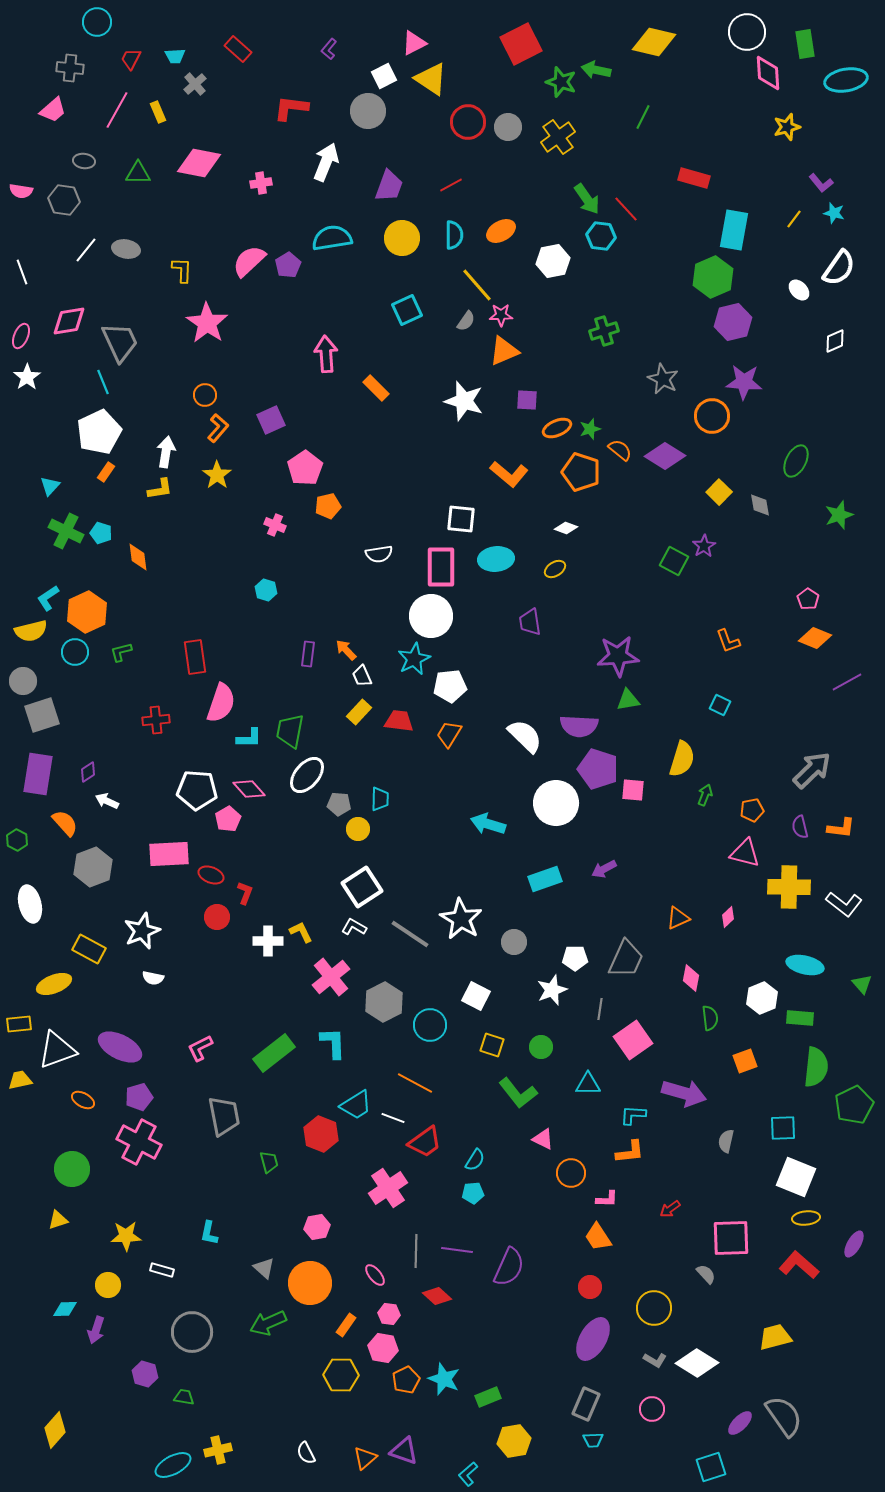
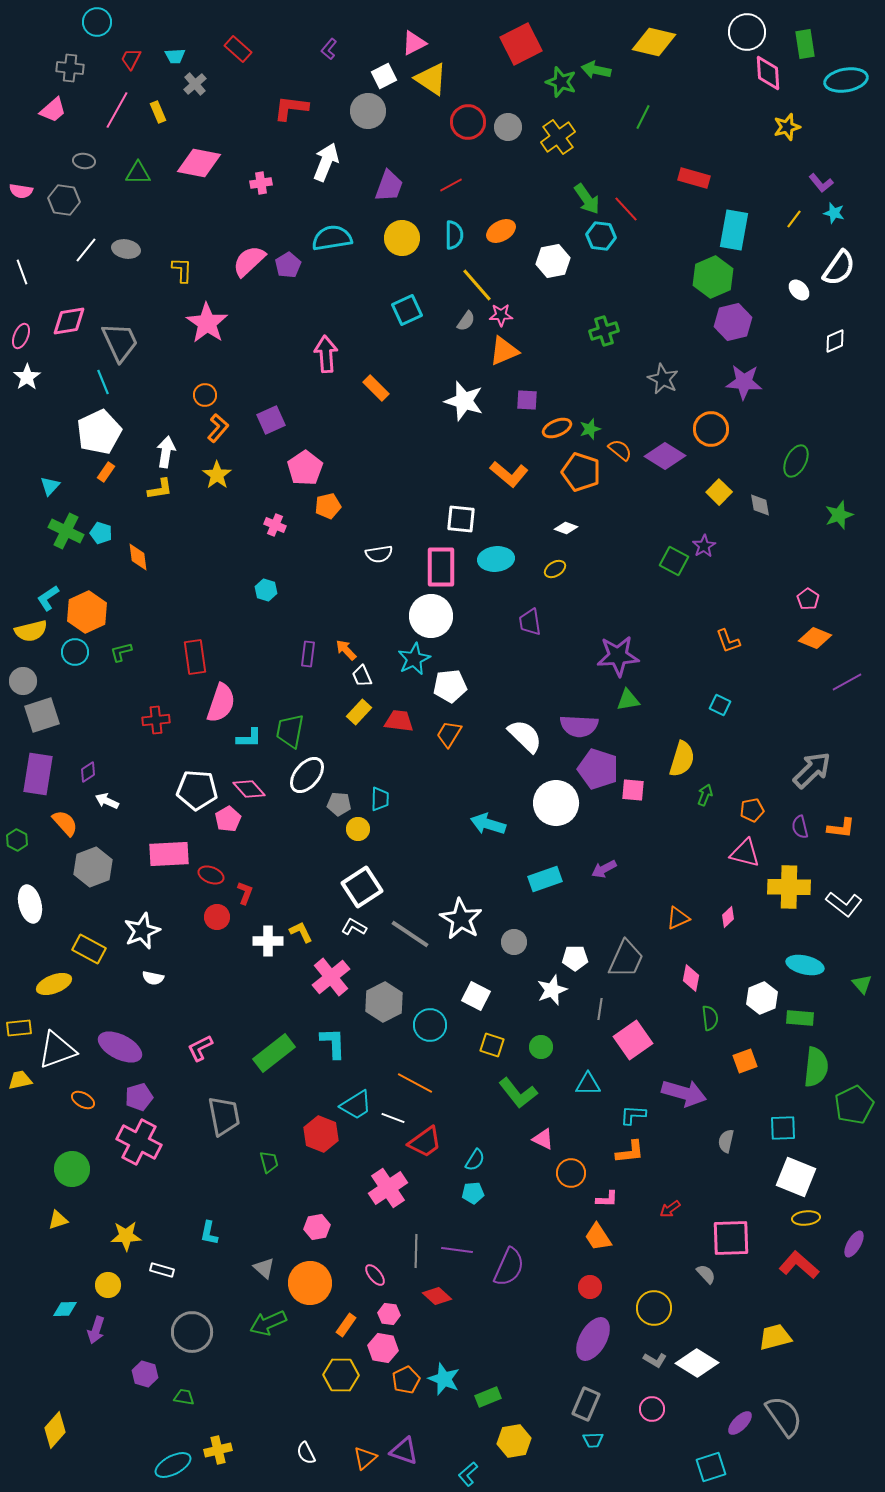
orange circle at (712, 416): moved 1 px left, 13 px down
yellow rectangle at (19, 1024): moved 4 px down
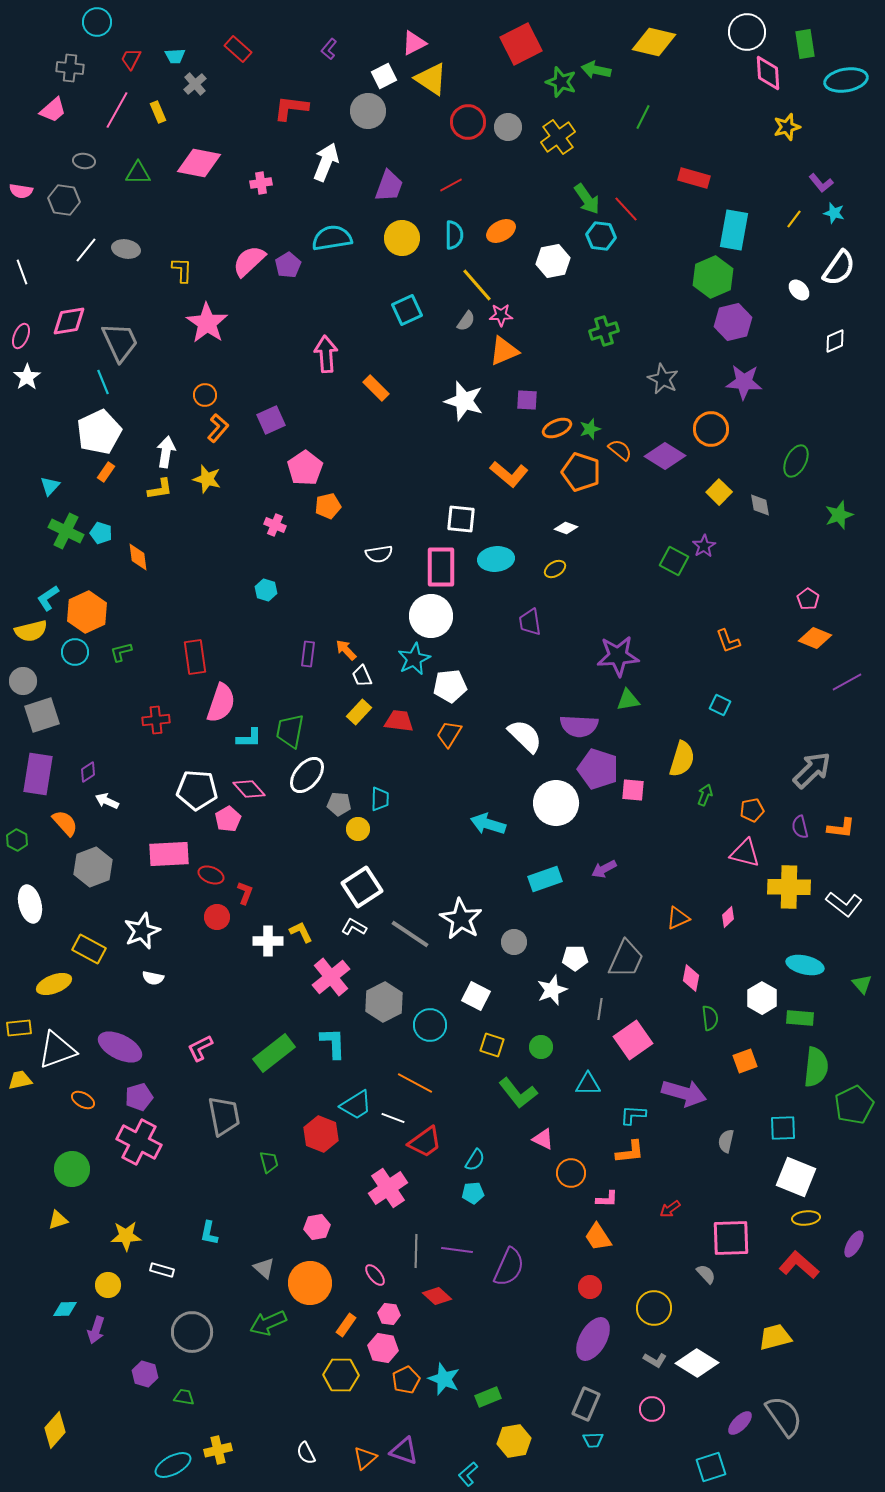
yellow star at (217, 475): moved 10 px left, 4 px down; rotated 20 degrees counterclockwise
white hexagon at (762, 998): rotated 8 degrees counterclockwise
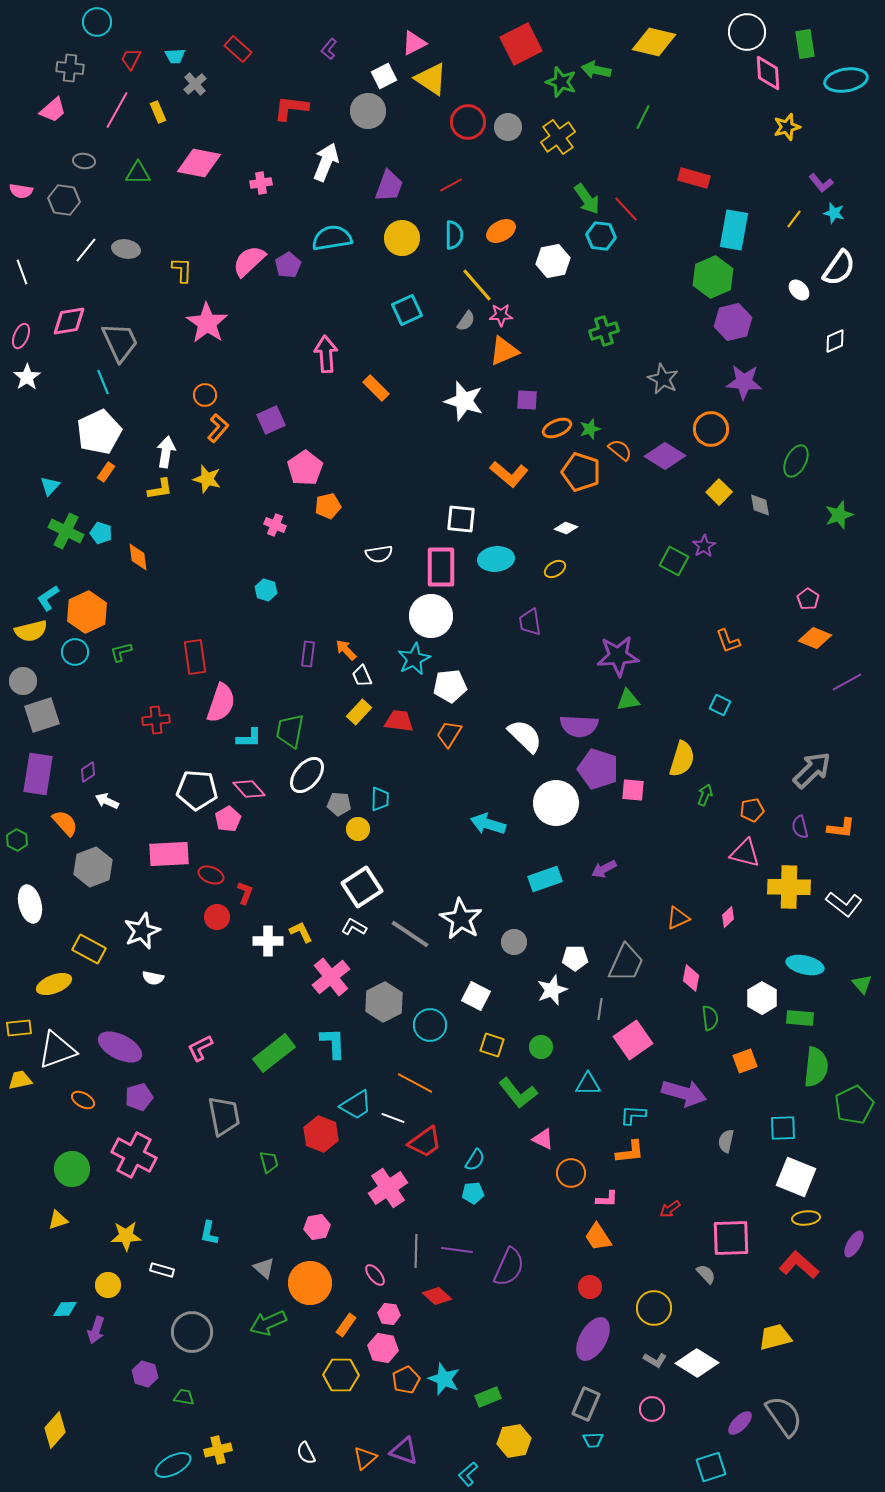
gray trapezoid at (626, 959): moved 4 px down
pink cross at (139, 1142): moved 5 px left, 13 px down
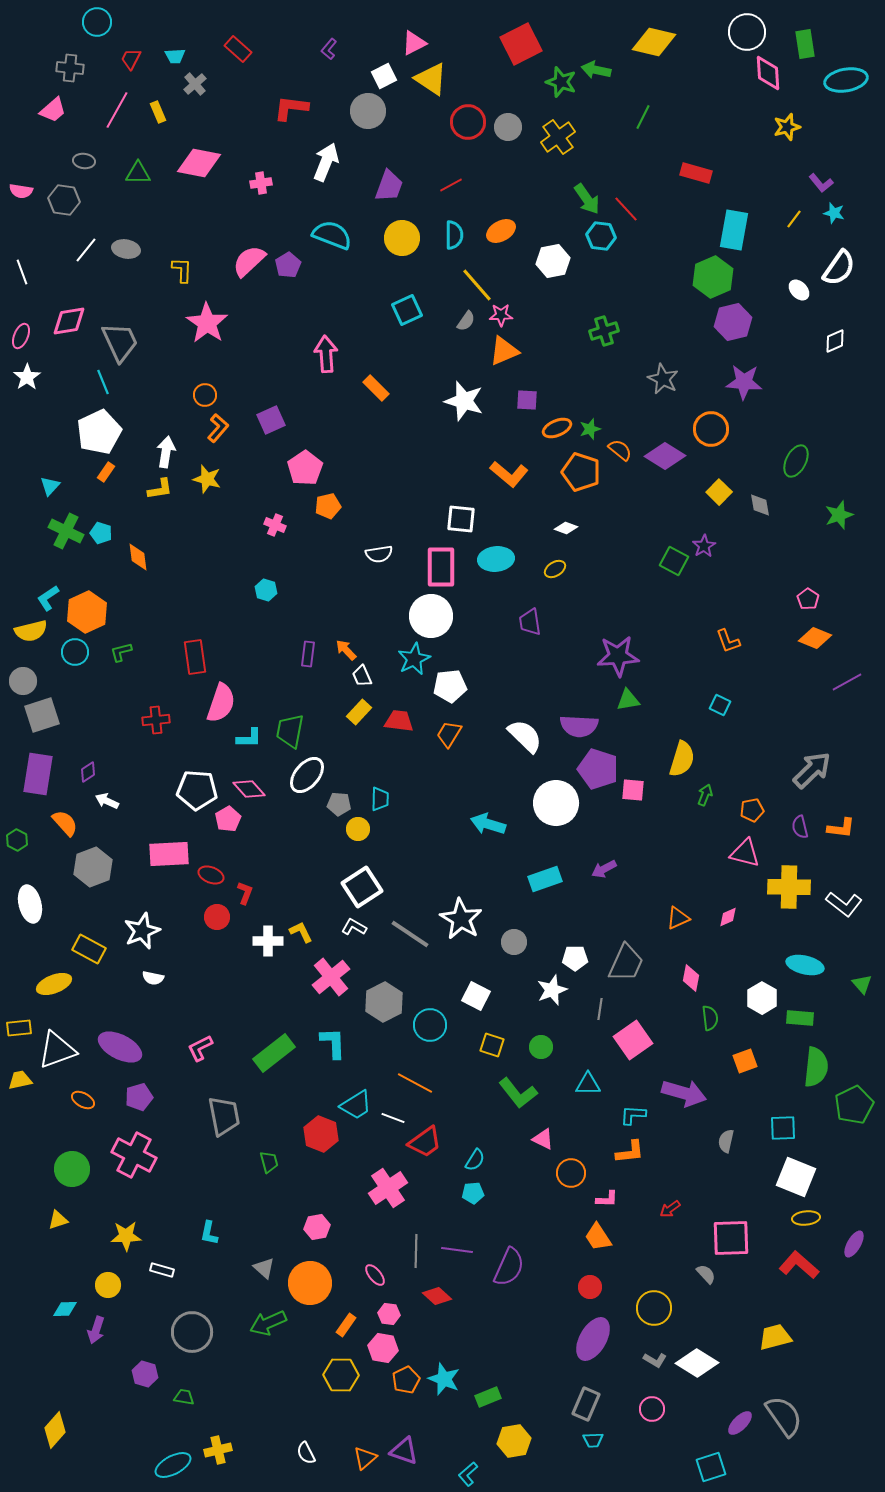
red rectangle at (694, 178): moved 2 px right, 5 px up
cyan semicircle at (332, 238): moved 3 px up; rotated 30 degrees clockwise
pink diamond at (728, 917): rotated 20 degrees clockwise
